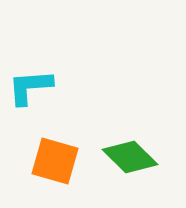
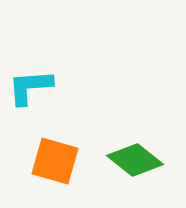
green diamond: moved 5 px right, 3 px down; rotated 6 degrees counterclockwise
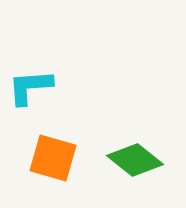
orange square: moved 2 px left, 3 px up
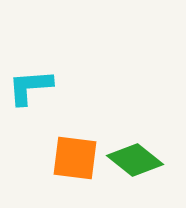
orange square: moved 22 px right; rotated 9 degrees counterclockwise
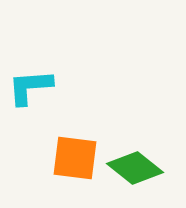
green diamond: moved 8 px down
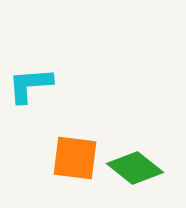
cyan L-shape: moved 2 px up
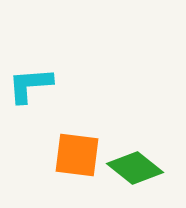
orange square: moved 2 px right, 3 px up
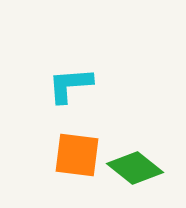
cyan L-shape: moved 40 px right
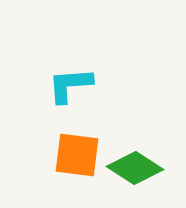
green diamond: rotated 6 degrees counterclockwise
